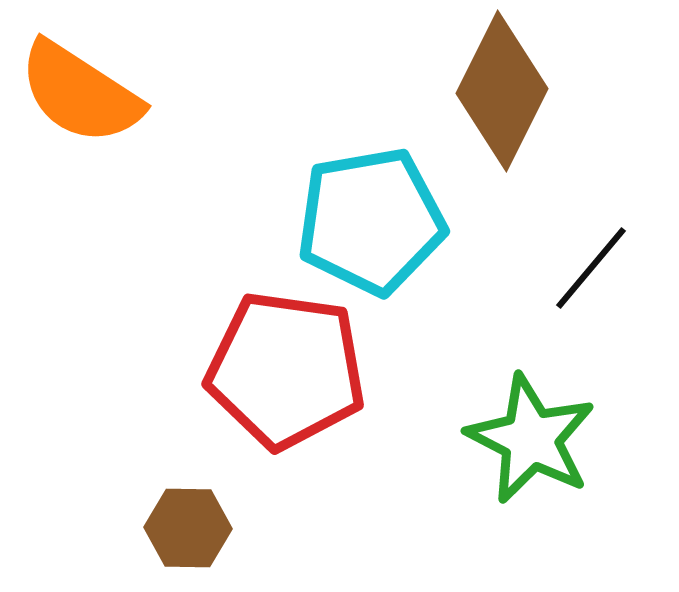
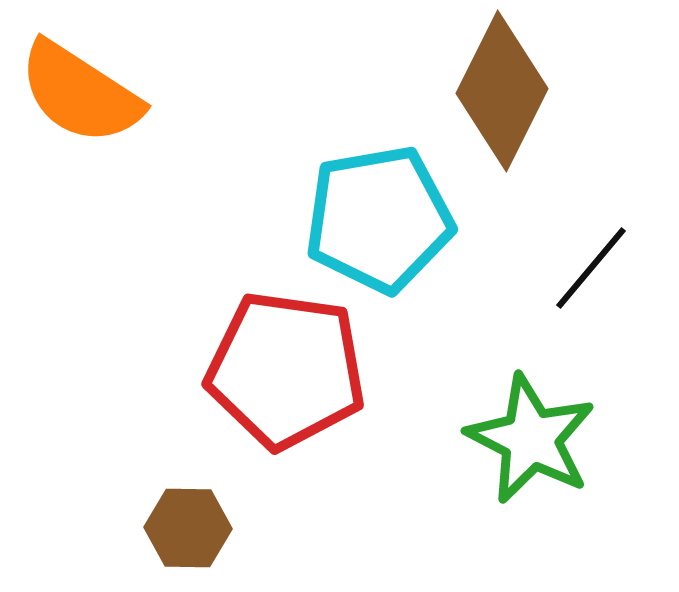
cyan pentagon: moved 8 px right, 2 px up
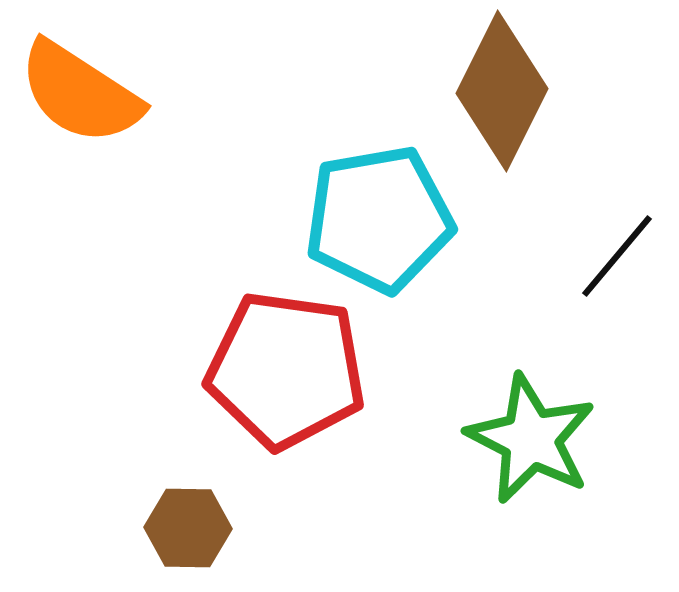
black line: moved 26 px right, 12 px up
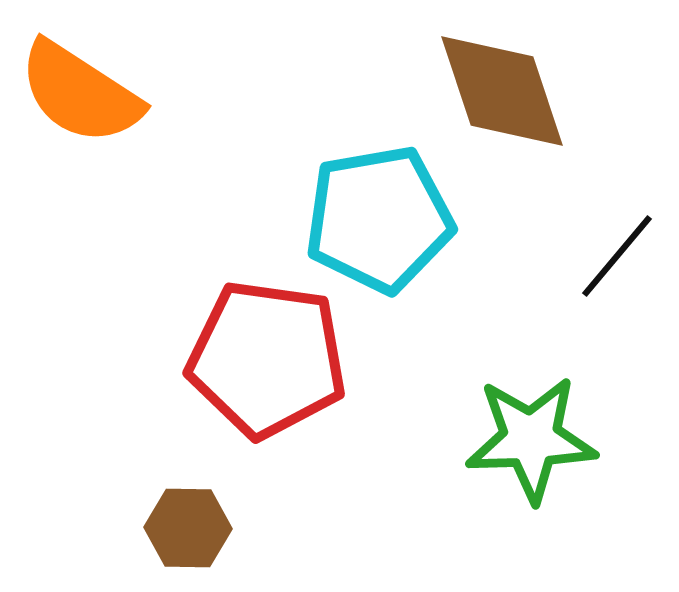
brown diamond: rotated 45 degrees counterclockwise
red pentagon: moved 19 px left, 11 px up
green star: rotated 29 degrees counterclockwise
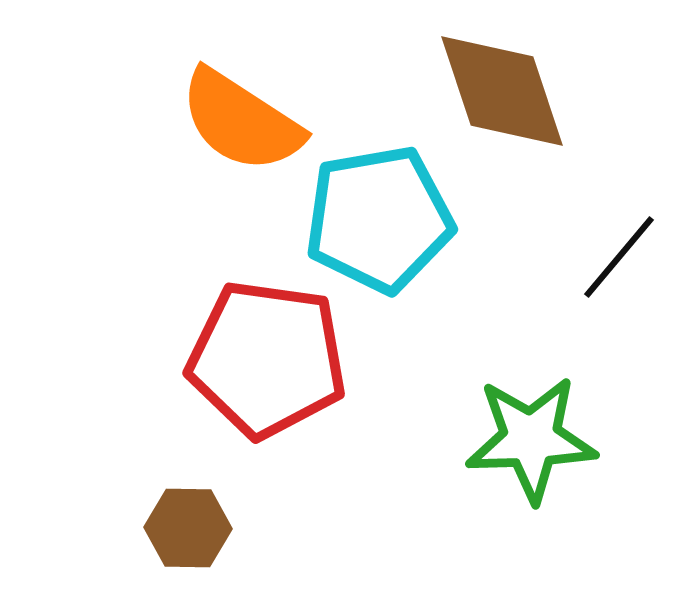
orange semicircle: moved 161 px right, 28 px down
black line: moved 2 px right, 1 px down
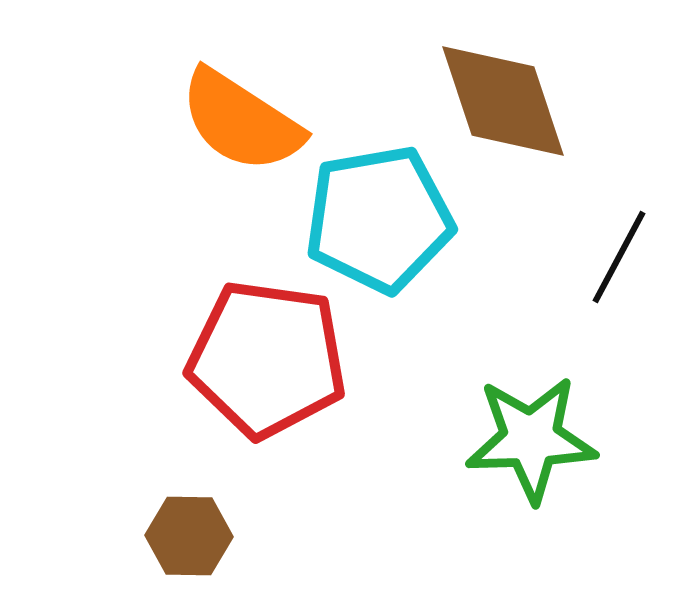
brown diamond: moved 1 px right, 10 px down
black line: rotated 12 degrees counterclockwise
brown hexagon: moved 1 px right, 8 px down
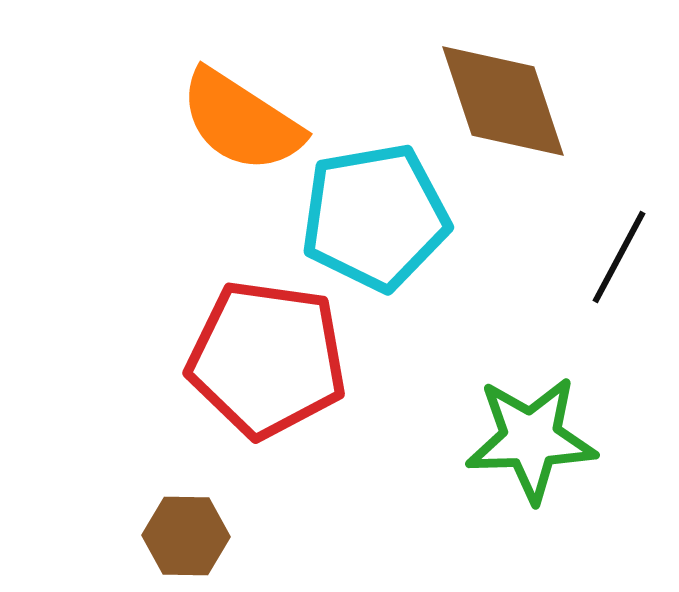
cyan pentagon: moved 4 px left, 2 px up
brown hexagon: moved 3 px left
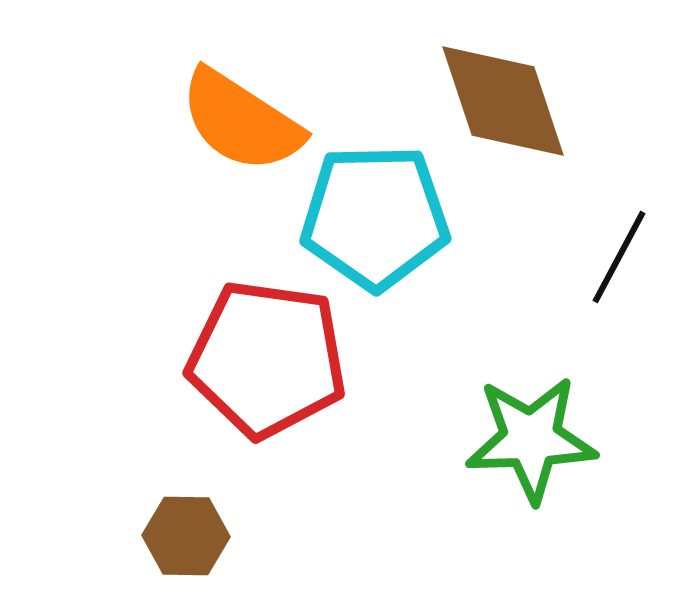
cyan pentagon: rotated 9 degrees clockwise
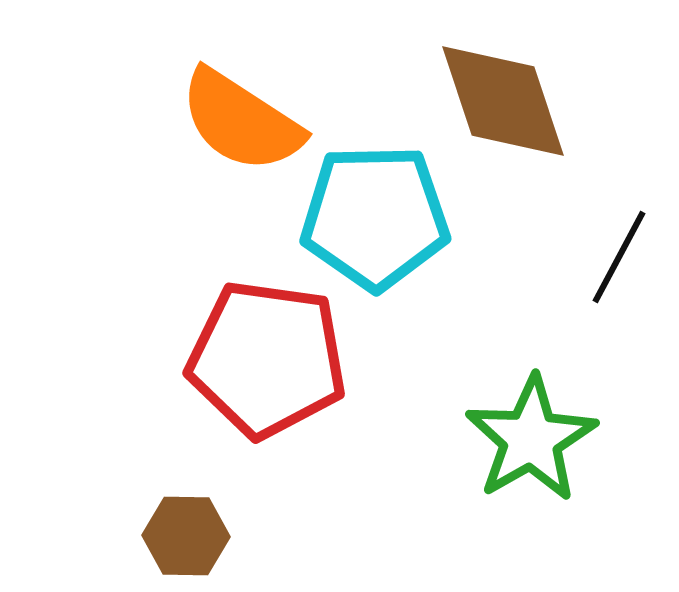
green star: rotated 28 degrees counterclockwise
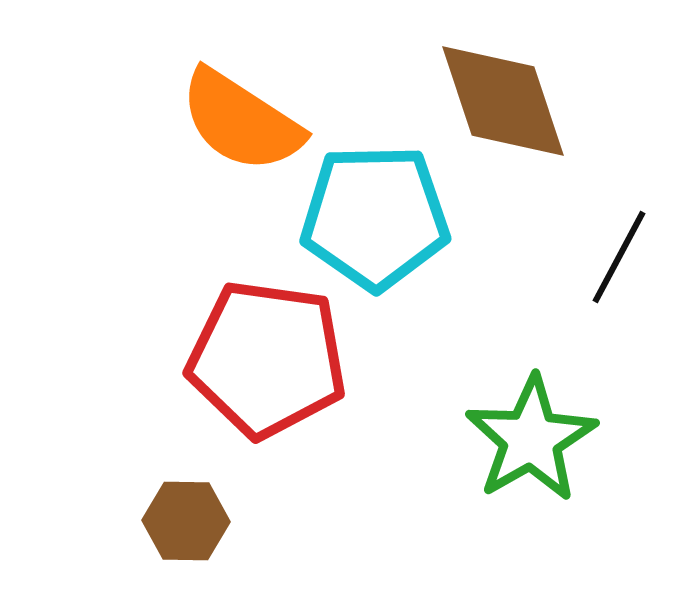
brown hexagon: moved 15 px up
